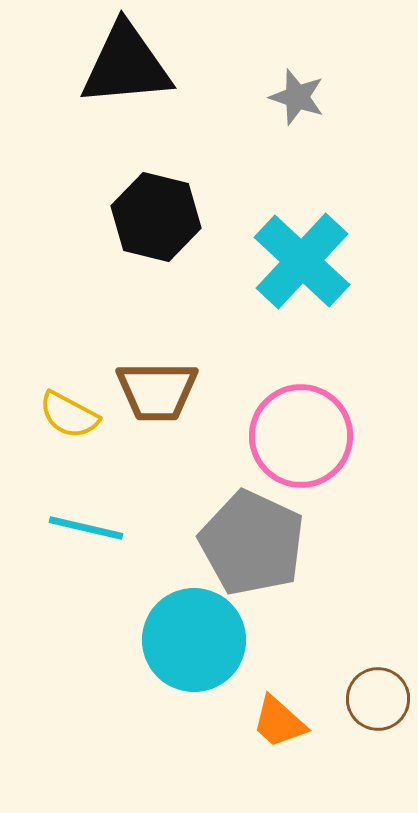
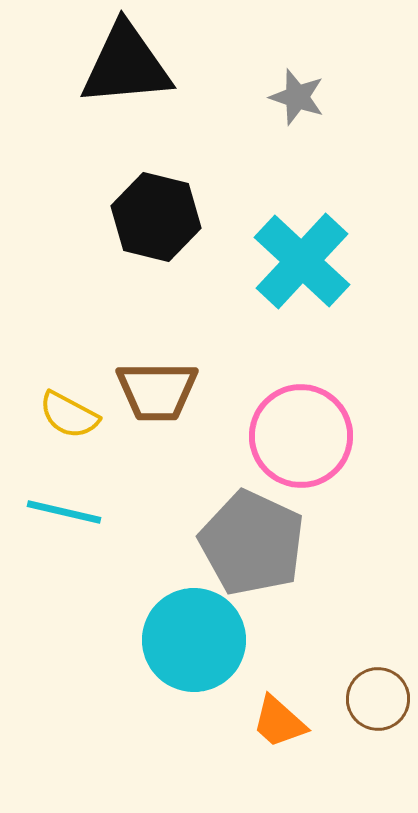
cyan line: moved 22 px left, 16 px up
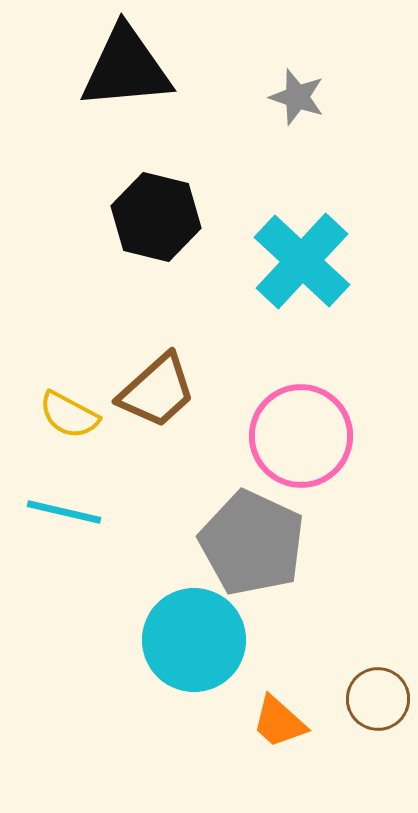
black triangle: moved 3 px down
brown trapezoid: rotated 42 degrees counterclockwise
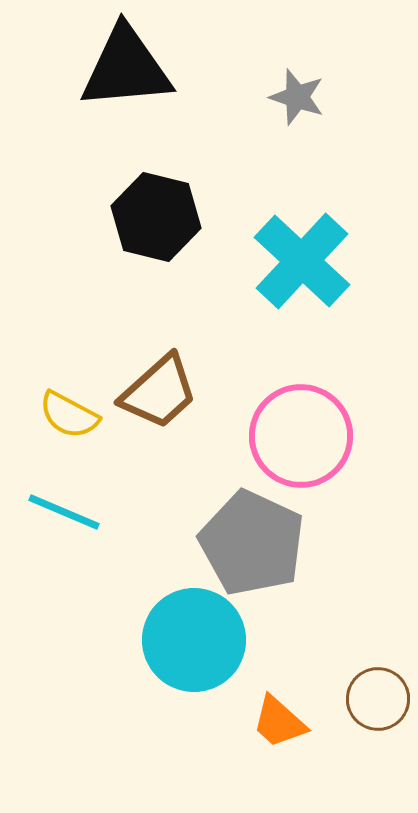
brown trapezoid: moved 2 px right, 1 px down
cyan line: rotated 10 degrees clockwise
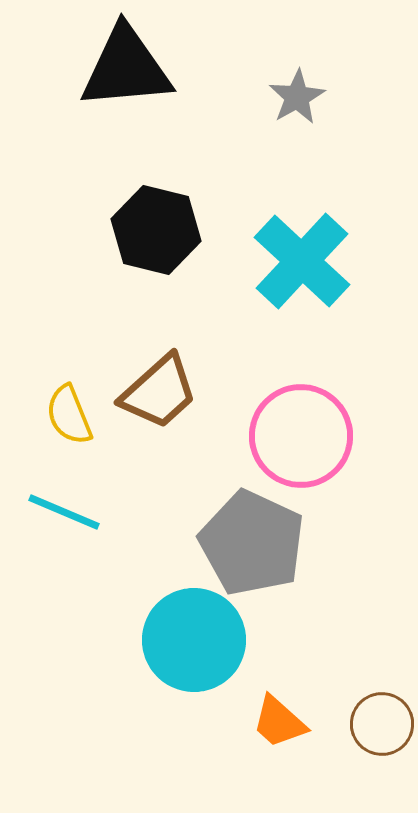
gray star: rotated 24 degrees clockwise
black hexagon: moved 13 px down
yellow semicircle: rotated 40 degrees clockwise
brown circle: moved 4 px right, 25 px down
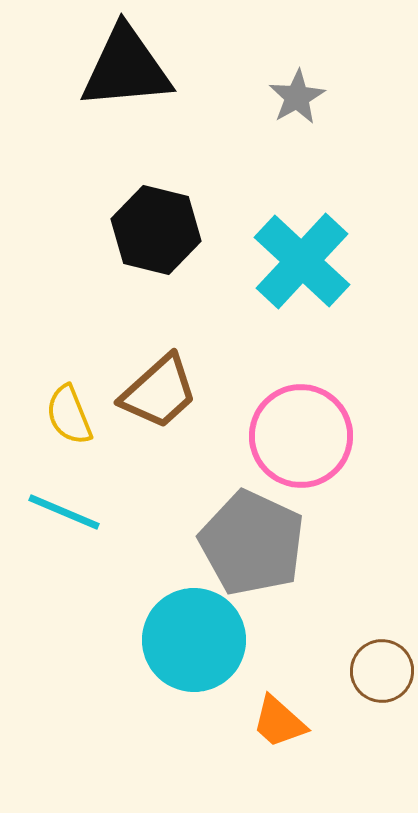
brown circle: moved 53 px up
